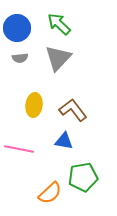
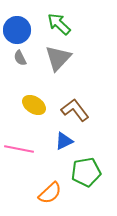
blue circle: moved 2 px down
gray semicircle: rotated 70 degrees clockwise
yellow ellipse: rotated 65 degrees counterclockwise
brown L-shape: moved 2 px right
blue triangle: rotated 36 degrees counterclockwise
green pentagon: moved 3 px right, 5 px up
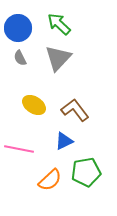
blue circle: moved 1 px right, 2 px up
orange semicircle: moved 13 px up
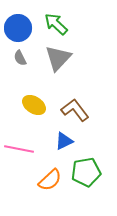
green arrow: moved 3 px left
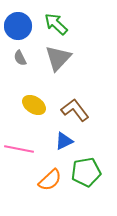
blue circle: moved 2 px up
